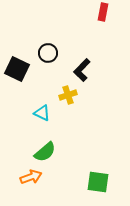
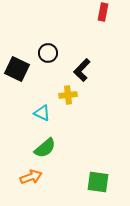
yellow cross: rotated 12 degrees clockwise
green semicircle: moved 4 px up
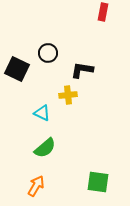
black L-shape: rotated 55 degrees clockwise
orange arrow: moved 5 px right, 9 px down; rotated 40 degrees counterclockwise
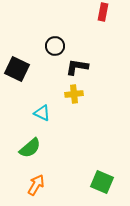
black circle: moved 7 px right, 7 px up
black L-shape: moved 5 px left, 3 px up
yellow cross: moved 6 px right, 1 px up
green semicircle: moved 15 px left
green square: moved 4 px right; rotated 15 degrees clockwise
orange arrow: moved 1 px up
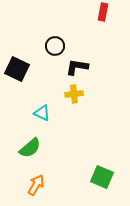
green square: moved 5 px up
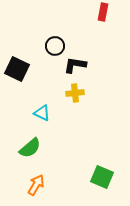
black L-shape: moved 2 px left, 2 px up
yellow cross: moved 1 px right, 1 px up
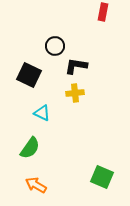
black L-shape: moved 1 px right, 1 px down
black square: moved 12 px right, 6 px down
green semicircle: rotated 15 degrees counterclockwise
orange arrow: rotated 90 degrees counterclockwise
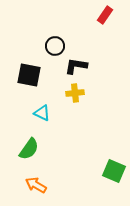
red rectangle: moved 2 px right, 3 px down; rotated 24 degrees clockwise
black square: rotated 15 degrees counterclockwise
green semicircle: moved 1 px left, 1 px down
green square: moved 12 px right, 6 px up
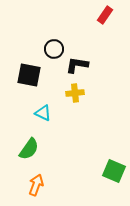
black circle: moved 1 px left, 3 px down
black L-shape: moved 1 px right, 1 px up
cyan triangle: moved 1 px right
orange arrow: rotated 80 degrees clockwise
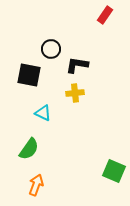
black circle: moved 3 px left
